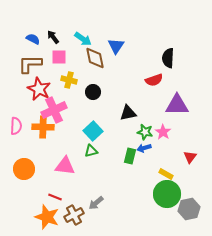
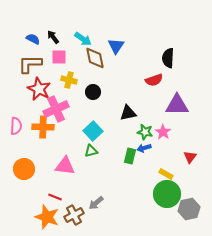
pink cross: moved 2 px right, 1 px up
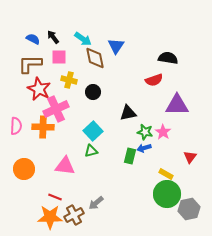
black semicircle: rotated 96 degrees clockwise
orange star: moved 3 px right; rotated 20 degrees counterclockwise
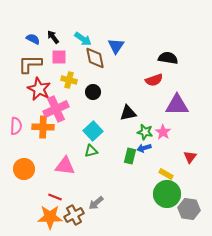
gray hexagon: rotated 20 degrees clockwise
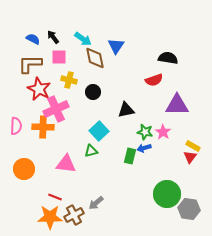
black triangle: moved 2 px left, 3 px up
cyan square: moved 6 px right
pink triangle: moved 1 px right, 2 px up
yellow rectangle: moved 27 px right, 28 px up
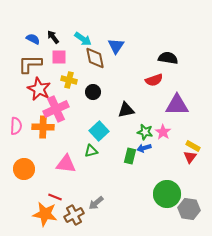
orange star: moved 5 px left, 3 px up; rotated 10 degrees clockwise
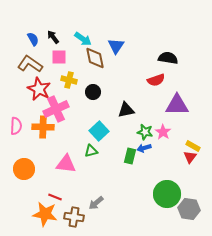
blue semicircle: rotated 32 degrees clockwise
brown L-shape: rotated 35 degrees clockwise
red semicircle: moved 2 px right
brown cross: moved 2 px down; rotated 36 degrees clockwise
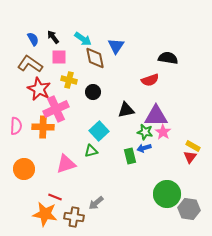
red semicircle: moved 6 px left
purple triangle: moved 21 px left, 11 px down
green rectangle: rotated 28 degrees counterclockwise
pink triangle: rotated 25 degrees counterclockwise
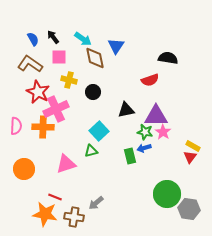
red star: moved 1 px left, 3 px down
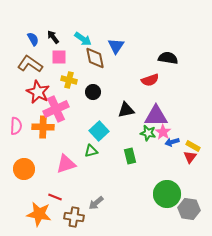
green star: moved 3 px right, 1 px down
blue arrow: moved 28 px right, 6 px up
orange star: moved 6 px left
